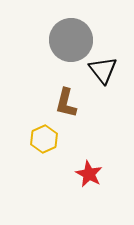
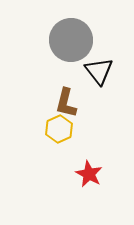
black triangle: moved 4 px left, 1 px down
yellow hexagon: moved 15 px right, 10 px up
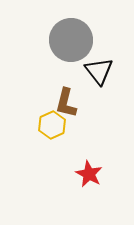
yellow hexagon: moved 7 px left, 4 px up
